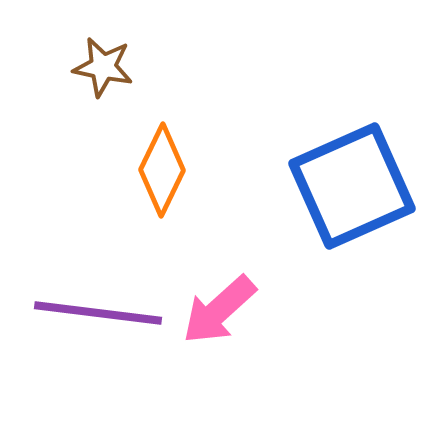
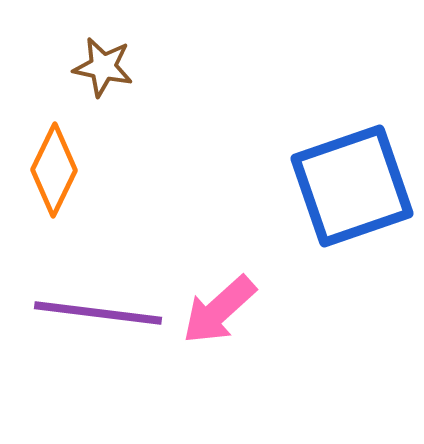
orange diamond: moved 108 px left
blue square: rotated 5 degrees clockwise
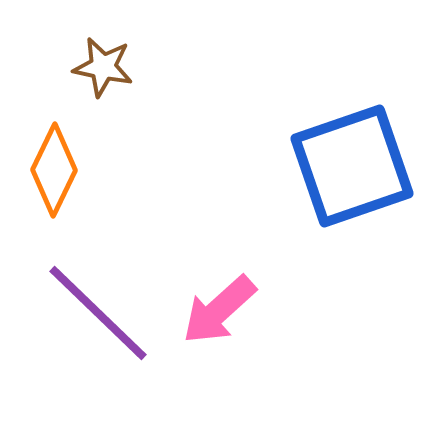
blue square: moved 20 px up
purple line: rotated 37 degrees clockwise
